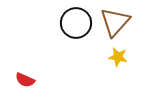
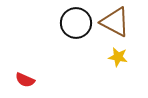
brown triangle: rotated 44 degrees counterclockwise
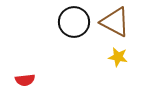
black circle: moved 2 px left, 1 px up
red semicircle: rotated 30 degrees counterclockwise
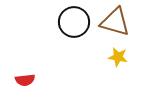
brown triangle: rotated 12 degrees counterclockwise
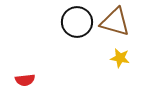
black circle: moved 3 px right
yellow star: moved 2 px right, 1 px down
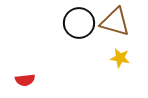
black circle: moved 2 px right, 1 px down
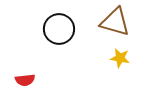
black circle: moved 20 px left, 6 px down
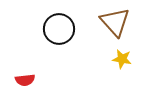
brown triangle: rotated 32 degrees clockwise
yellow star: moved 2 px right, 1 px down
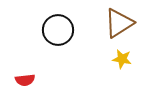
brown triangle: moved 4 px right, 1 px down; rotated 40 degrees clockwise
black circle: moved 1 px left, 1 px down
